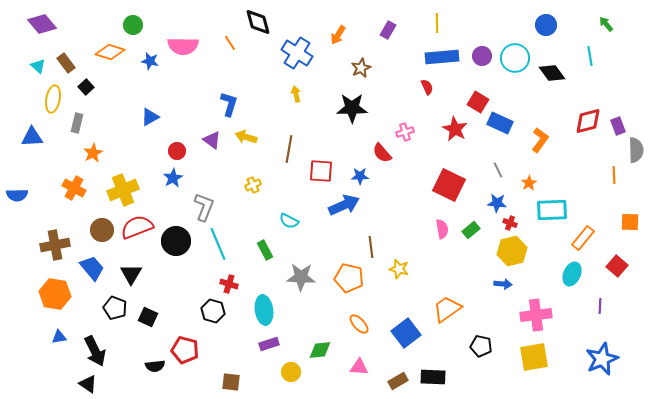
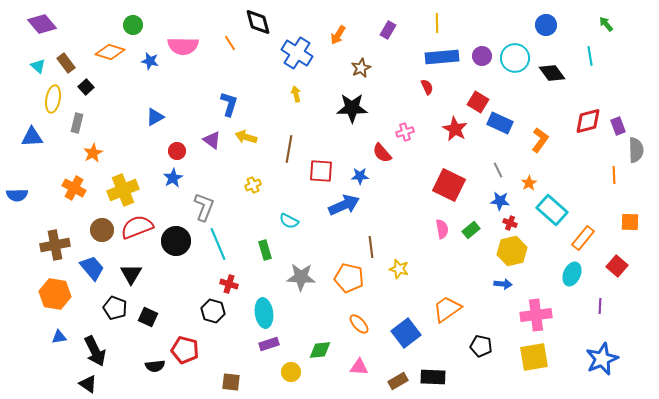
blue triangle at (150, 117): moved 5 px right
blue star at (497, 203): moved 3 px right, 2 px up
cyan rectangle at (552, 210): rotated 44 degrees clockwise
green rectangle at (265, 250): rotated 12 degrees clockwise
cyan ellipse at (264, 310): moved 3 px down
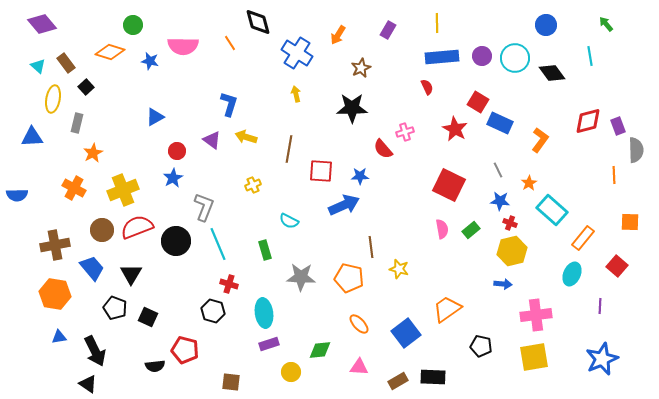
red semicircle at (382, 153): moved 1 px right, 4 px up
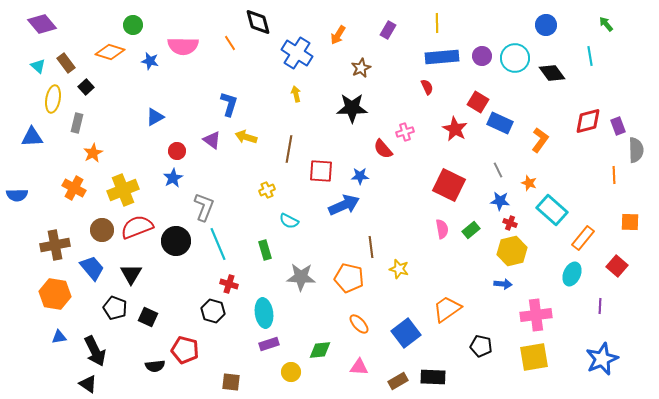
orange star at (529, 183): rotated 21 degrees counterclockwise
yellow cross at (253, 185): moved 14 px right, 5 px down
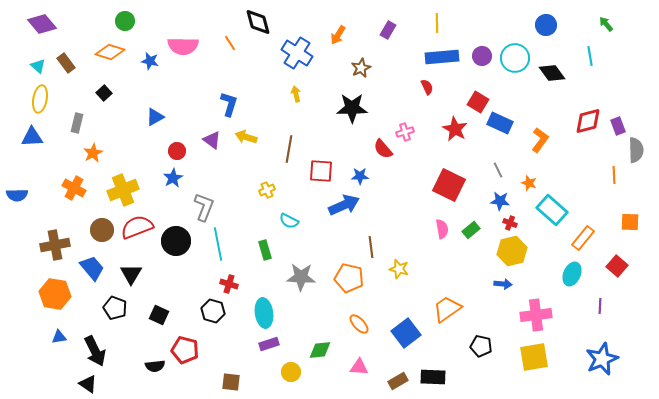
green circle at (133, 25): moved 8 px left, 4 px up
black square at (86, 87): moved 18 px right, 6 px down
yellow ellipse at (53, 99): moved 13 px left
cyan line at (218, 244): rotated 12 degrees clockwise
black square at (148, 317): moved 11 px right, 2 px up
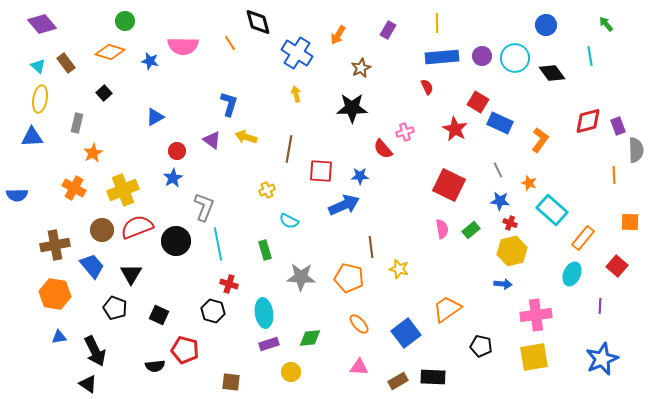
blue trapezoid at (92, 268): moved 2 px up
green diamond at (320, 350): moved 10 px left, 12 px up
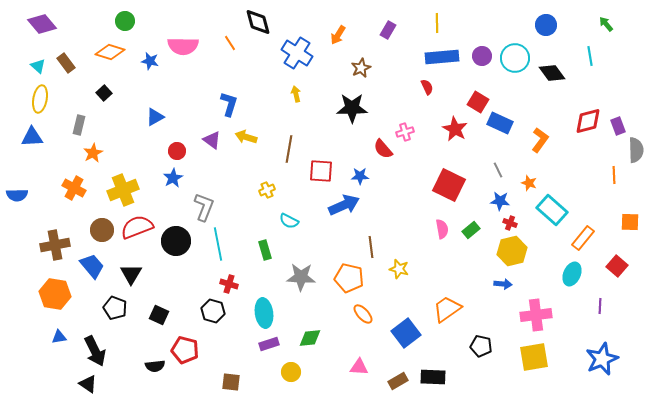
gray rectangle at (77, 123): moved 2 px right, 2 px down
orange ellipse at (359, 324): moved 4 px right, 10 px up
